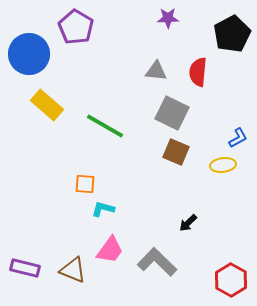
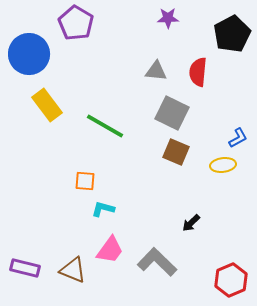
purple pentagon: moved 4 px up
yellow rectangle: rotated 12 degrees clockwise
orange square: moved 3 px up
black arrow: moved 3 px right
red hexagon: rotated 8 degrees clockwise
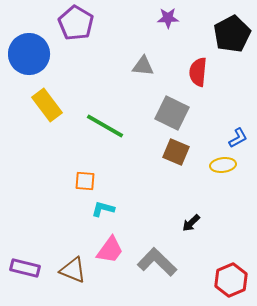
gray triangle: moved 13 px left, 5 px up
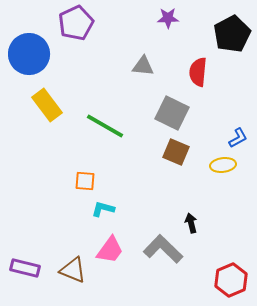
purple pentagon: rotated 16 degrees clockwise
black arrow: rotated 120 degrees clockwise
gray L-shape: moved 6 px right, 13 px up
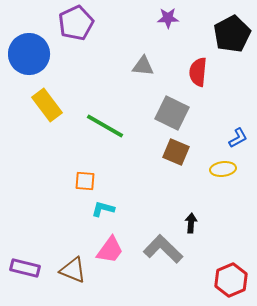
yellow ellipse: moved 4 px down
black arrow: rotated 18 degrees clockwise
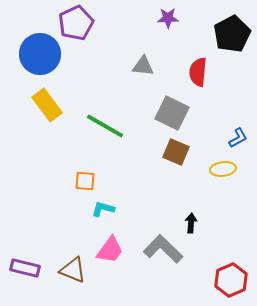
blue circle: moved 11 px right
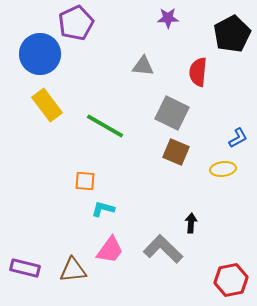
brown triangle: rotated 28 degrees counterclockwise
red hexagon: rotated 12 degrees clockwise
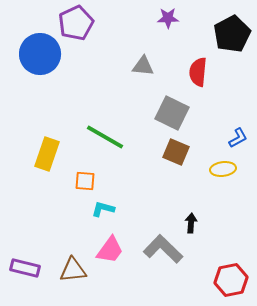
yellow rectangle: moved 49 px down; rotated 56 degrees clockwise
green line: moved 11 px down
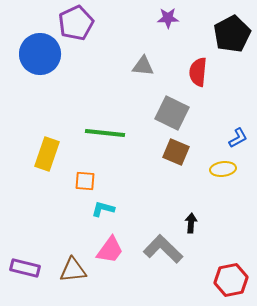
green line: moved 4 px up; rotated 24 degrees counterclockwise
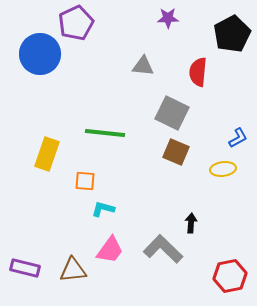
red hexagon: moved 1 px left, 4 px up
